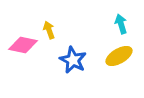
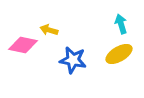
yellow arrow: rotated 54 degrees counterclockwise
yellow ellipse: moved 2 px up
blue star: rotated 16 degrees counterclockwise
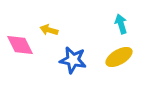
pink diamond: moved 3 px left; rotated 52 degrees clockwise
yellow ellipse: moved 3 px down
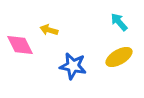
cyan arrow: moved 2 px left, 2 px up; rotated 24 degrees counterclockwise
blue star: moved 6 px down
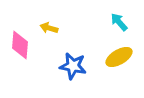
yellow arrow: moved 2 px up
pink diamond: rotated 32 degrees clockwise
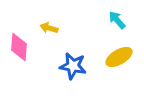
cyan arrow: moved 2 px left, 2 px up
pink diamond: moved 1 px left, 2 px down
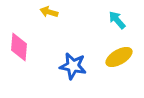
yellow arrow: moved 16 px up
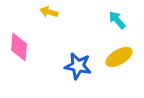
blue star: moved 5 px right
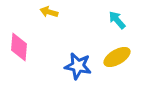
yellow ellipse: moved 2 px left
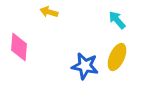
yellow ellipse: rotated 36 degrees counterclockwise
blue star: moved 7 px right
